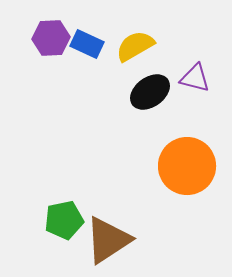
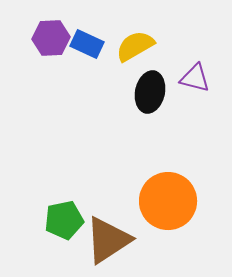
black ellipse: rotated 42 degrees counterclockwise
orange circle: moved 19 px left, 35 px down
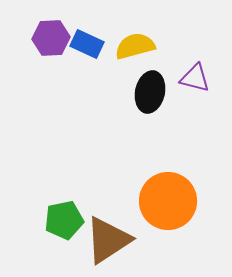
yellow semicircle: rotated 15 degrees clockwise
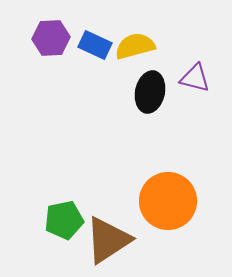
blue rectangle: moved 8 px right, 1 px down
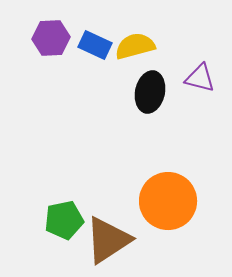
purple triangle: moved 5 px right
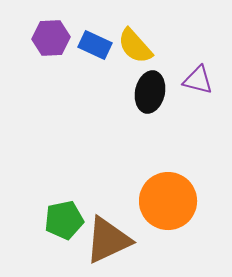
yellow semicircle: rotated 117 degrees counterclockwise
purple triangle: moved 2 px left, 2 px down
brown triangle: rotated 8 degrees clockwise
